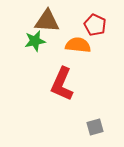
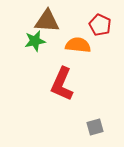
red pentagon: moved 5 px right
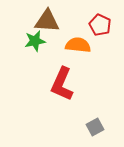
gray square: rotated 12 degrees counterclockwise
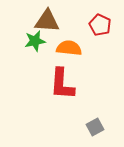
orange semicircle: moved 9 px left, 3 px down
red L-shape: rotated 20 degrees counterclockwise
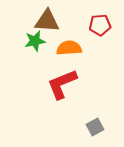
red pentagon: rotated 30 degrees counterclockwise
orange semicircle: rotated 10 degrees counterclockwise
red L-shape: rotated 64 degrees clockwise
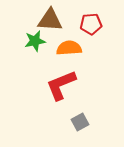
brown triangle: moved 3 px right, 1 px up
red pentagon: moved 9 px left, 1 px up
red L-shape: moved 1 px left, 1 px down
gray square: moved 15 px left, 5 px up
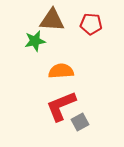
brown triangle: moved 2 px right
red pentagon: rotated 10 degrees clockwise
orange semicircle: moved 8 px left, 23 px down
red L-shape: moved 21 px down
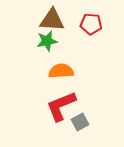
green star: moved 12 px right
